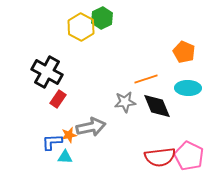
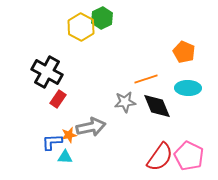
red semicircle: rotated 48 degrees counterclockwise
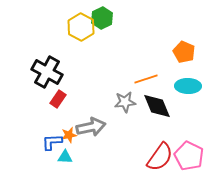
cyan ellipse: moved 2 px up
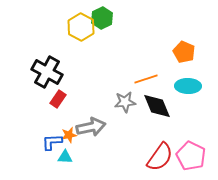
pink pentagon: moved 2 px right
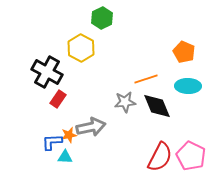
yellow hexagon: moved 21 px down
red semicircle: rotated 8 degrees counterclockwise
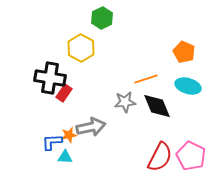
black cross: moved 3 px right, 6 px down; rotated 20 degrees counterclockwise
cyan ellipse: rotated 15 degrees clockwise
red rectangle: moved 6 px right, 6 px up
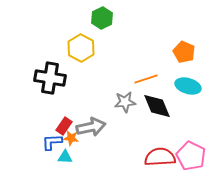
red rectangle: moved 33 px down
orange star: moved 2 px right, 3 px down; rotated 21 degrees clockwise
red semicircle: rotated 120 degrees counterclockwise
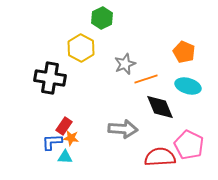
gray star: moved 38 px up; rotated 15 degrees counterclockwise
black diamond: moved 3 px right, 1 px down
gray arrow: moved 32 px right, 2 px down; rotated 16 degrees clockwise
pink pentagon: moved 2 px left, 11 px up
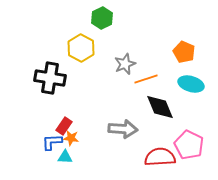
cyan ellipse: moved 3 px right, 2 px up
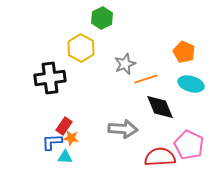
black cross: rotated 16 degrees counterclockwise
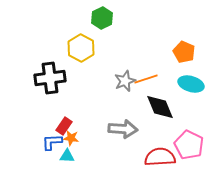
gray star: moved 17 px down
cyan triangle: moved 2 px right, 1 px up
